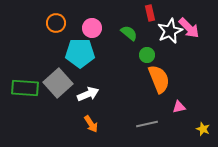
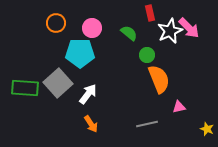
white arrow: rotated 30 degrees counterclockwise
yellow star: moved 4 px right
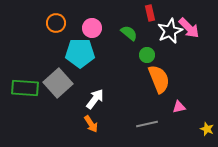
white arrow: moved 7 px right, 5 px down
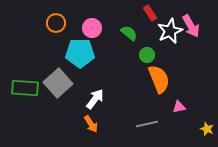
red rectangle: rotated 21 degrees counterclockwise
pink arrow: moved 2 px right, 2 px up; rotated 15 degrees clockwise
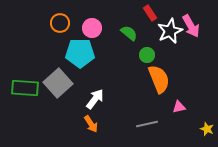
orange circle: moved 4 px right
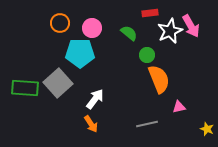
red rectangle: rotated 63 degrees counterclockwise
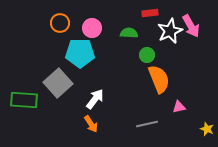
green semicircle: rotated 36 degrees counterclockwise
green rectangle: moved 1 px left, 12 px down
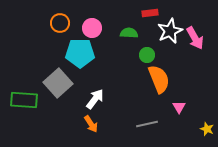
pink arrow: moved 4 px right, 12 px down
pink triangle: rotated 48 degrees counterclockwise
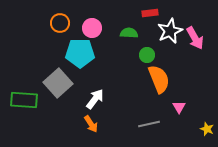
gray line: moved 2 px right
